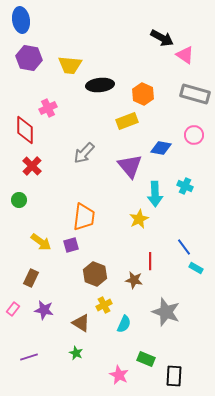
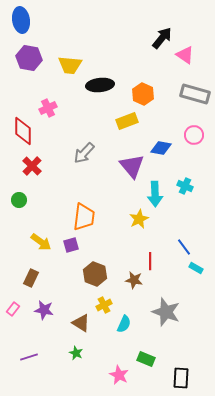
black arrow: rotated 80 degrees counterclockwise
red diamond: moved 2 px left, 1 px down
purple triangle: moved 2 px right
black rectangle: moved 7 px right, 2 px down
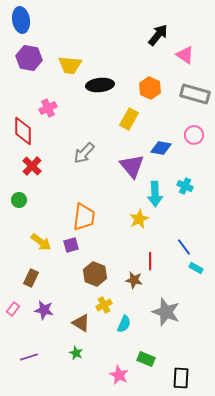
black arrow: moved 4 px left, 3 px up
orange hexagon: moved 7 px right, 6 px up
yellow rectangle: moved 2 px right, 2 px up; rotated 40 degrees counterclockwise
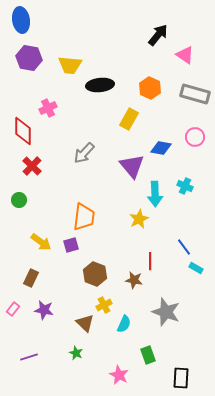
pink circle: moved 1 px right, 2 px down
brown triangle: moved 4 px right; rotated 12 degrees clockwise
green rectangle: moved 2 px right, 4 px up; rotated 48 degrees clockwise
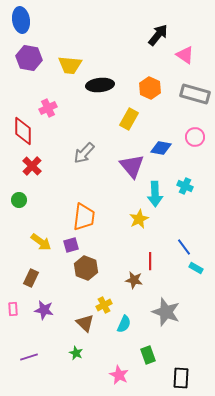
brown hexagon: moved 9 px left, 6 px up
pink rectangle: rotated 40 degrees counterclockwise
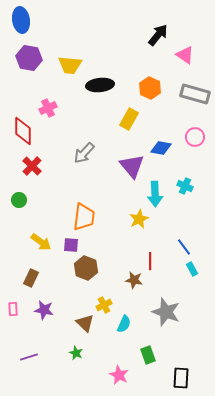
purple square: rotated 21 degrees clockwise
cyan rectangle: moved 4 px left, 1 px down; rotated 32 degrees clockwise
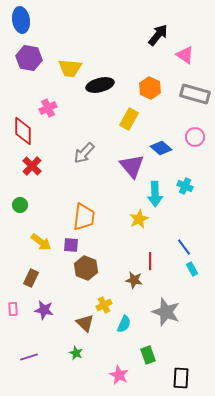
yellow trapezoid: moved 3 px down
black ellipse: rotated 8 degrees counterclockwise
blue diamond: rotated 30 degrees clockwise
green circle: moved 1 px right, 5 px down
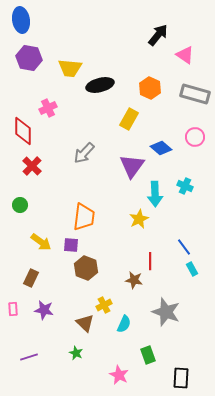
purple triangle: rotated 16 degrees clockwise
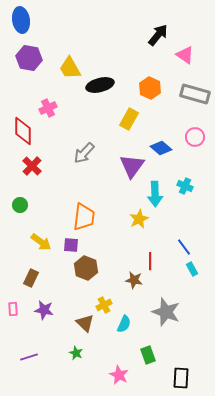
yellow trapezoid: rotated 55 degrees clockwise
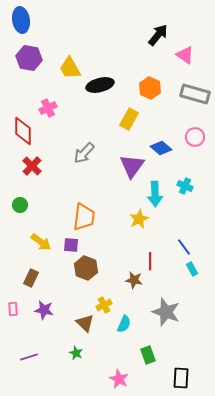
pink star: moved 4 px down
